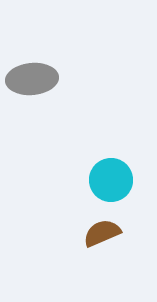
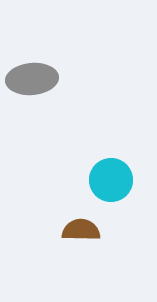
brown semicircle: moved 21 px left, 3 px up; rotated 24 degrees clockwise
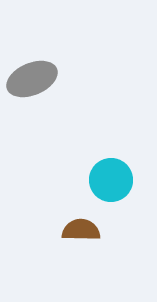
gray ellipse: rotated 18 degrees counterclockwise
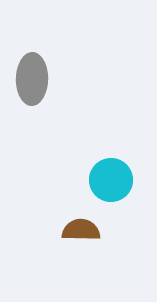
gray ellipse: rotated 66 degrees counterclockwise
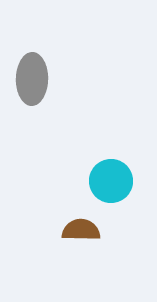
cyan circle: moved 1 px down
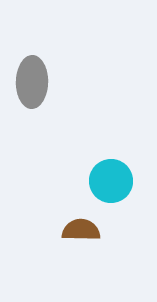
gray ellipse: moved 3 px down
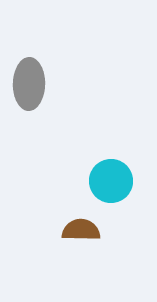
gray ellipse: moved 3 px left, 2 px down
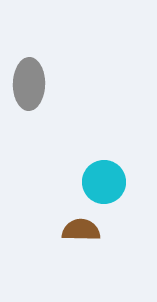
cyan circle: moved 7 px left, 1 px down
